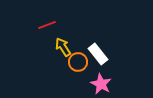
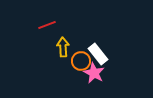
yellow arrow: rotated 30 degrees clockwise
orange circle: moved 3 px right, 1 px up
pink star: moved 7 px left, 11 px up
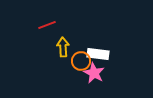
white rectangle: rotated 45 degrees counterclockwise
